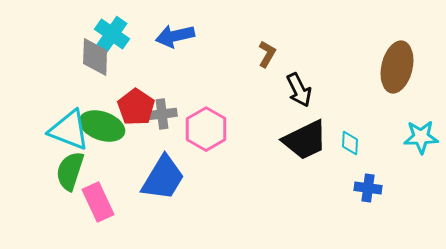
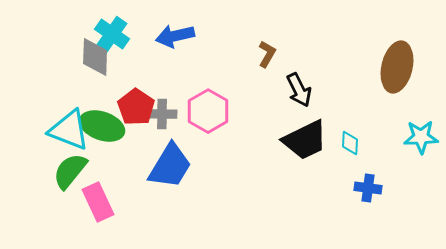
gray cross: rotated 8 degrees clockwise
pink hexagon: moved 2 px right, 18 px up
green semicircle: rotated 21 degrees clockwise
blue trapezoid: moved 7 px right, 12 px up
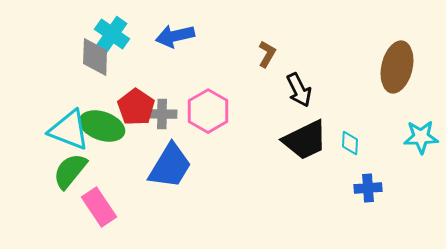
blue cross: rotated 12 degrees counterclockwise
pink rectangle: moved 1 px right, 5 px down; rotated 9 degrees counterclockwise
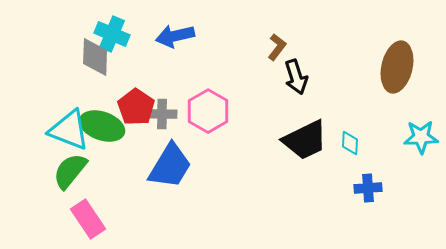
cyan cross: rotated 12 degrees counterclockwise
brown L-shape: moved 10 px right, 7 px up; rotated 8 degrees clockwise
black arrow: moved 3 px left, 13 px up; rotated 8 degrees clockwise
pink rectangle: moved 11 px left, 12 px down
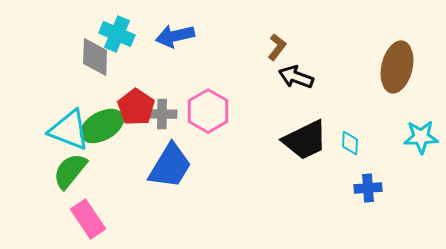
cyan cross: moved 5 px right
black arrow: rotated 128 degrees clockwise
green ellipse: rotated 48 degrees counterclockwise
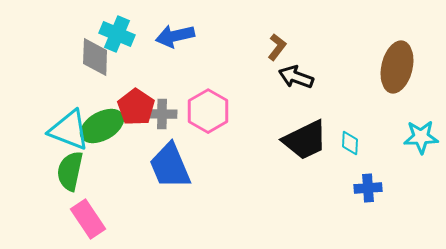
blue trapezoid: rotated 126 degrees clockwise
green semicircle: rotated 27 degrees counterclockwise
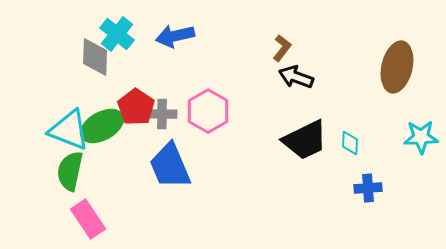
cyan cross: rotated 16 degrees clockwise
brown L-shape: moved 5 px right, 1 px down
